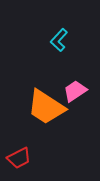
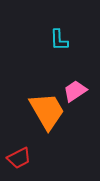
cyan L-shape: rotated 45 degrees counterclockwise
orange trapezoid: moved 1 px right, 4 px down; rotated 153 degrees counterclockwise
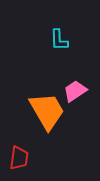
red trapezoid: rotated 55 degrees counterclockwise
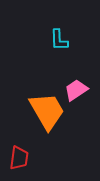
pink trapezoid: moved 1 px right, 1 px up
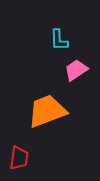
pink trapezoid: moved 20 px up
orange trapezoid: rotated 81 degrees counterclockwise
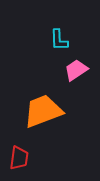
orange trapezoid: moved 4 px left
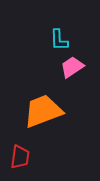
pink trapezoid: moved 4 px left, 3 px up
red trapezoid: moved 1 px right, 1 px up
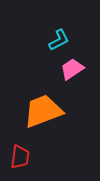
cyan L-shape: rotated 115 degrees counterclockwise
pink trapezoid: moved 2 px down
